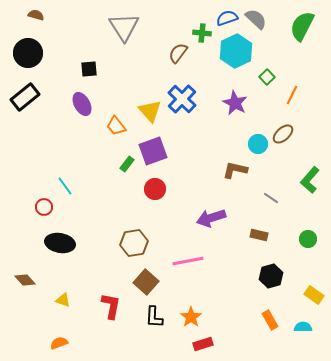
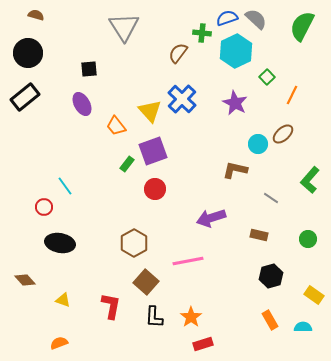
brown hexagon at (134, 243): rotated 20 degrees counterclockwise
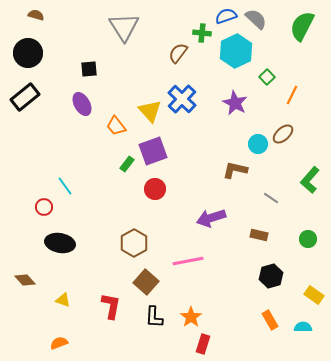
blue semicircle at (227, 18): moved 1 px left, 2 px up
red rectangle at (203, 344): rotated 54 degrees counterclockwise
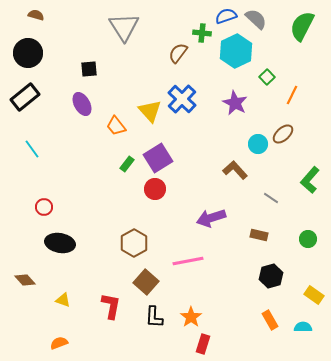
purple square at (153, 151): moved 5 px right, 7 px down; rotated 12 degrees counterclockwise
brown L-shape at (235, 170): rotated 35 degrees clockwise
cyan line at (65, 186): moved 33 px left, 37 px up
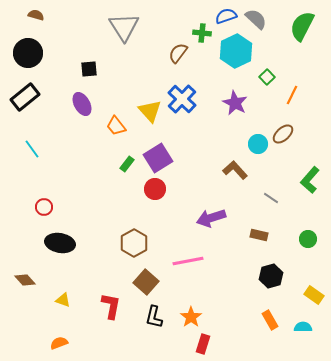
black L-shape at (154, 317): rotated 10 degrees clockwise
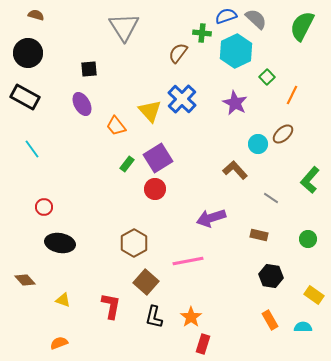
black rectangle at (25, 97): rotated 68 degrees clockwise
black hexagon at (271, 276): rotated 25 degrees clockwise
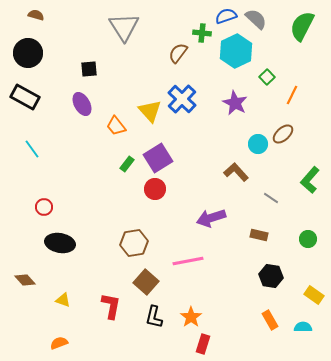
brown L-shape at (235, 170): moved 1 px right, 2 px down
brown hexagon at (134, 243): rotated 20 degrees clockwise
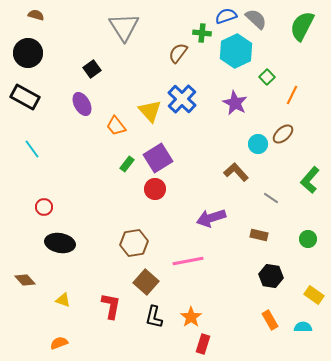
black square at (89, 69): moved 3 px right; rotated 30 degrees counterclockwise
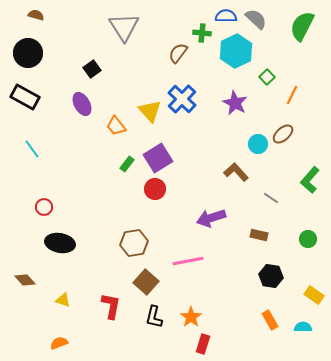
blue semicircle at (226, 16): rotated 20 degrees clockwise
